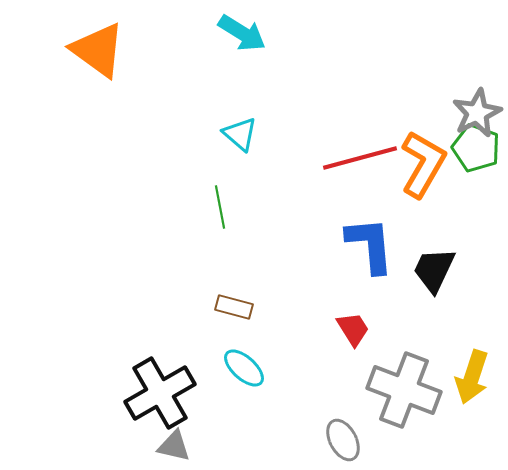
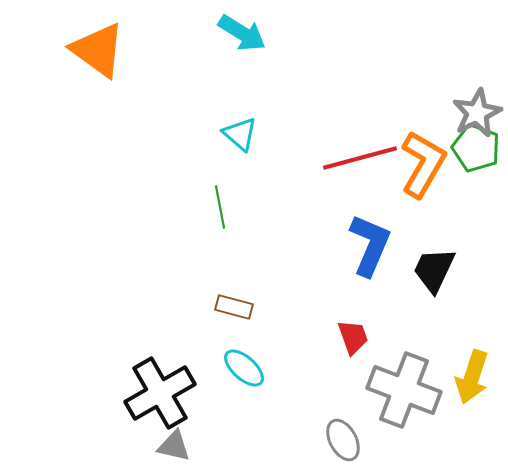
blue L-shape: rotated 28 degrees clockwise
red trapezoid: moved 8 px down; rotated 12 degrees clockwise
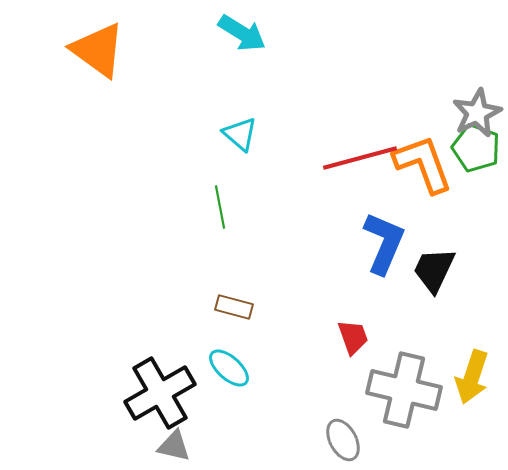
orange L-shape: rotated 50 degrees counterclockwise
blue L-shape: moved 14 px right, 2 px up
cyan ellipse: moved 15 px left
gray cross: rotated 8 degrees counterclockwise
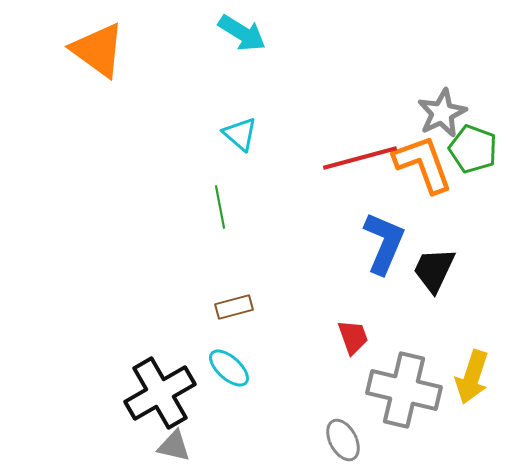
gray star: moved 35 px left
green pentagon: moved 3 px left, 1 px down
brown rectangle: rotated 30 degrees counterclockwise
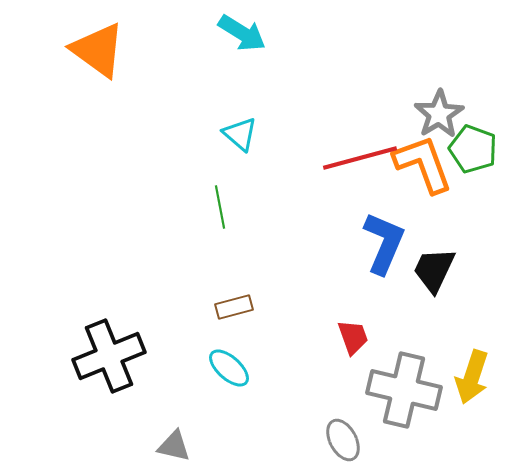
gray star: moved 3 px left, 1 px down; rotated 6 degrees counterclockwise
black cross: moved 51 px left, 37 px up; rotated 8 degrees clockwise
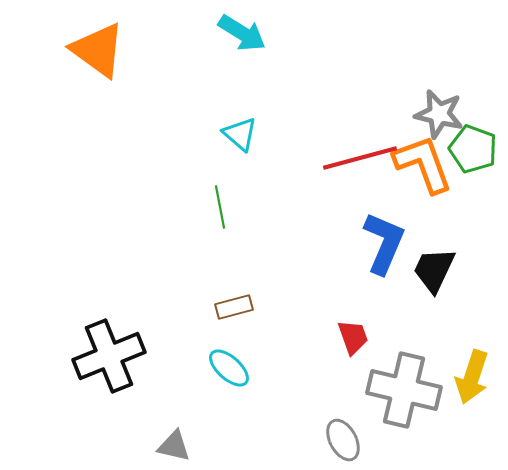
gray star: rotated 27 degrees counterclockwise
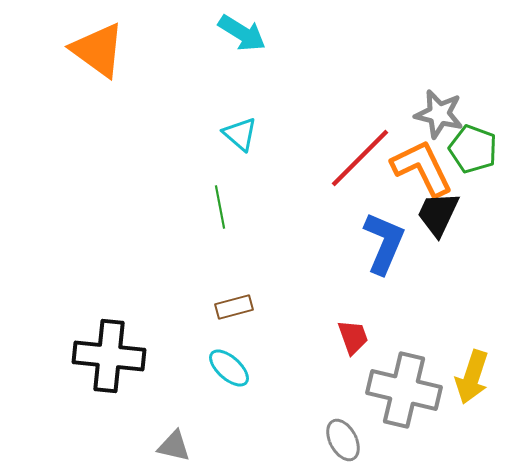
red line: rotated 30 degrees counterclockwise
orange L-shape: moved 1 px left, 4 px down; rotated 6 degrees counterclockwise
black trapezoid: moved 4 px right, 56 px up
black cross: rotated 28 degrees clockwise
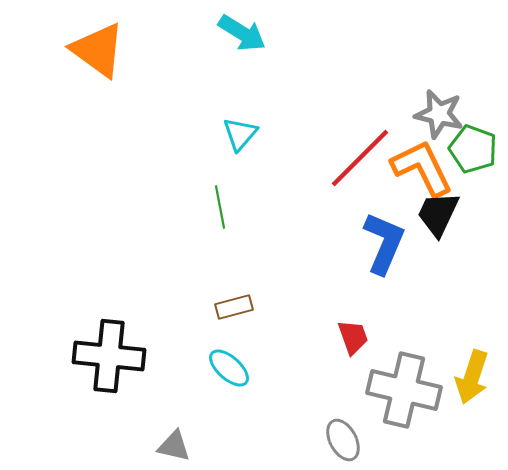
cyan triangle: rotated 30 degrees clockwise
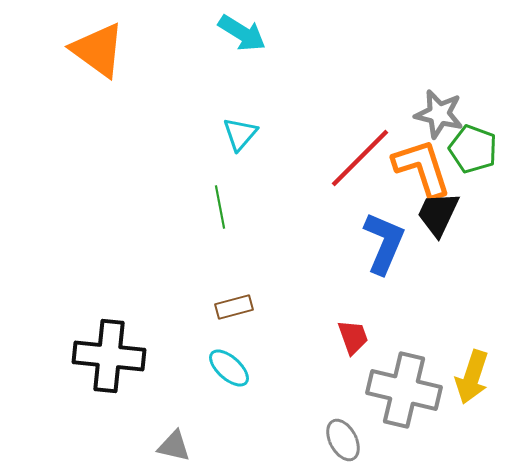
orange L-shape: rotated 8 degrees clockwise
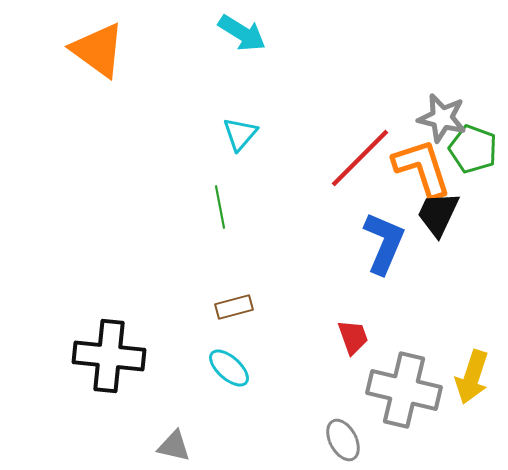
gray star: moved 3 px right, 4 px down
